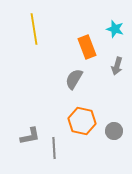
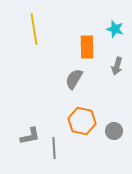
orange rectangle: rotated 20 degrees clockwise
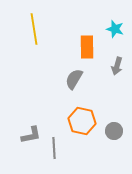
gray L-shape: moved 1 px right, 1 px up
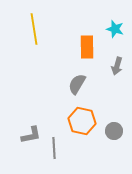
gray semicircle: moved 3 px right, 5 px down
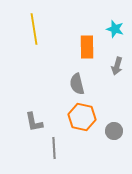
gray semicircle: rotated 45 degrees counterclockwise
orange hexagon: moved 4 px up
gray L-shape: moved 3 px right, 13 px up; rotated 90 degrees clockwise
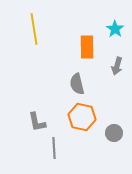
cyan star: rotated 18 degrees clockwise
gray L-shape: moved 3 px right
gray circle: moved 2 px down
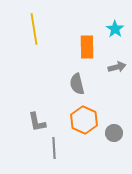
gray arrow: moved 1 px down; rotated 120 degrees counterclockwise
orange hexagon: moved 2 px right, 3 px down; rotated 12 degrees clockwise
